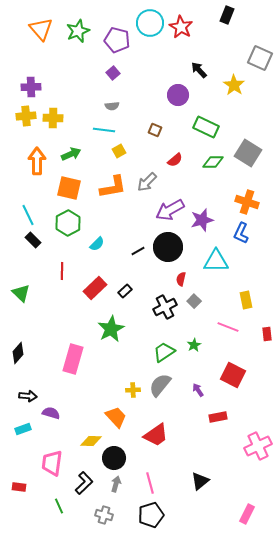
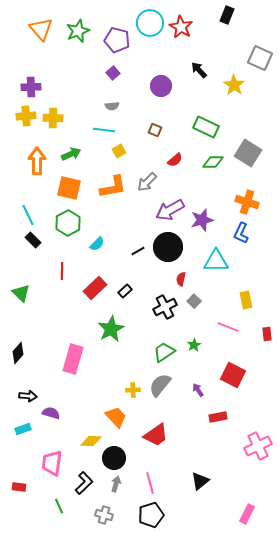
purple circle at (178, 95): moved 17 px left, 9 px up
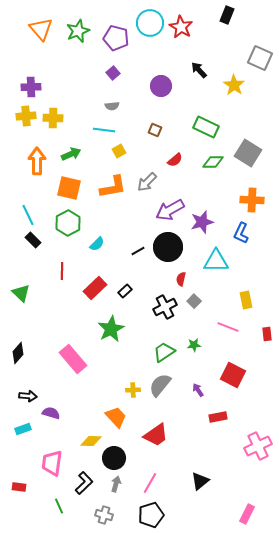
purple pentagon at (117, 40): moved 1 px left, 2 px up
orange cross at (247, 202): moved 5 px right, 2 px up; rotated 15 degrees counterclockwise
purple star at (202, 220): moved 2 px down
green star at (194, 345): rotated 24 degrees clockwise
pink rectangle at (73, 359): rotated 56 degrees counterclockwise
pink line at (150, 483): rotated 45 degrees clockwise
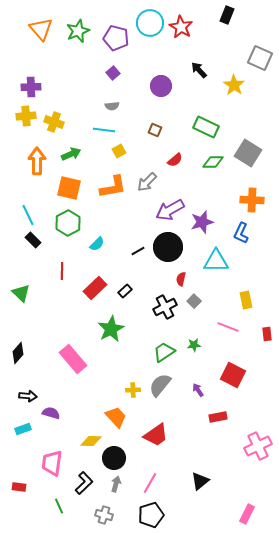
yellow cross at (53, 118): moved 1 px right, 4 px down; rotated 18 degrees clockwise
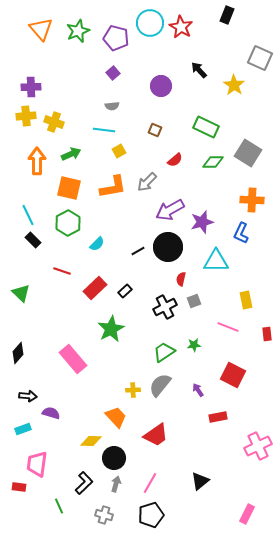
red line at (62, 271): rotated 72 degrees counterclockwise
gray square at (194, 301): rotated 24 degrees clockwise
pink trapezoid at (52, 463): moved 15 px left, 1 px down
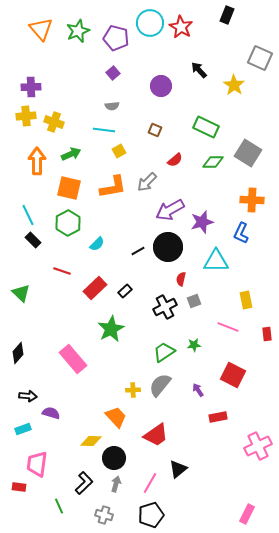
black triangle at (200, 481): moved 22 px left, 12 px up
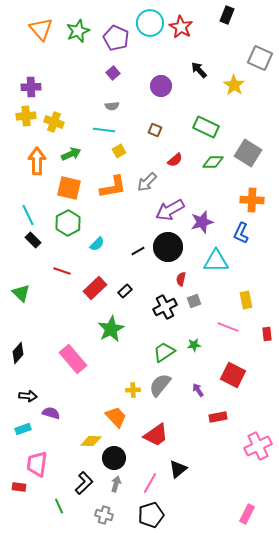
purple pentagon at (116, 38): rotated 10 degrees clockwise
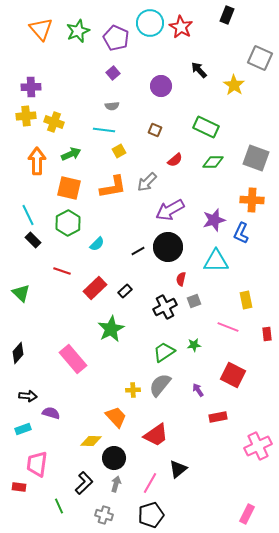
gray square at (248, 153): moved 8 px right, 5 px down; rotated 12 degrees counterclockwise
purple star at (202, 222): moved 12 px right, 2 px up
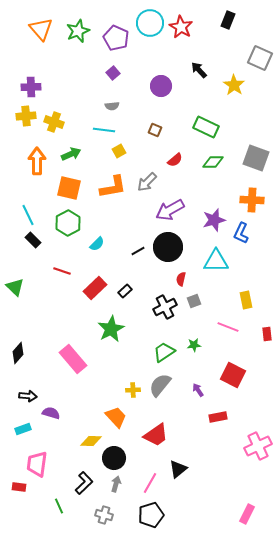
black rectangle at (227, 15): moved 1 px right, 5 px down
green triangle at (21, 293): moved 6 px left, 6 px up
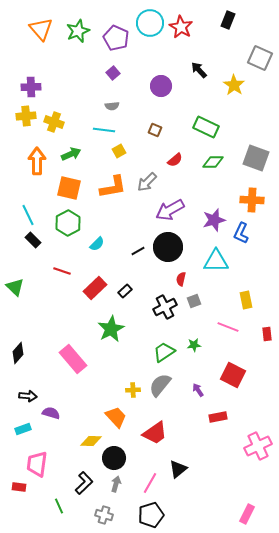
red trapezoid at (156, 435): moved 1 px left, 2 px up
